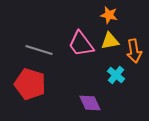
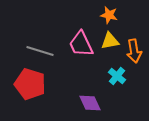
pink trapezoid: rotated 12 degrees clockwise
gray line: moved 1 px right, 1 px down
cyan cross: moved 1 px right, 1 px down
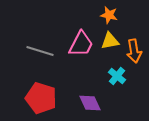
pink trapezoid: rotated 128 degrees counterclockwise
red pentagon: moved 11 px right, 14 px down
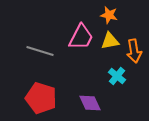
pink trapezoid: moved 7 px up
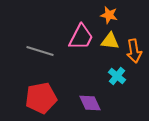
yellow triangle: rotated 18 degrees clockwise
red pentagon: rotated 28 degrees counterclockwise
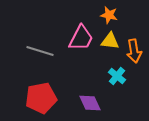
pink trapezoid: moved 1 px down
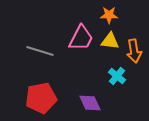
orange star: rotated 12 degrees counterclockwise
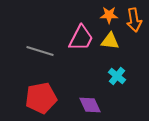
orange arrow: moved 31 px up
purple diamond: moved 2 px down
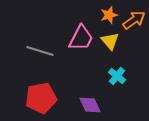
orange star: rotated 18 degrees counterclockwise
orange arrow: rotated 115 degrees counterclockwise
yellow triangle: rotated 42 degrees clockwise
